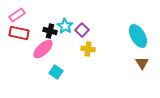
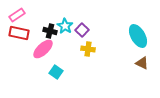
brown triangle: rotated 32 degrees counterclockwise
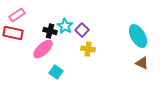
red rectangle: moved 6 px left
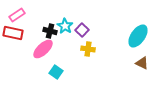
cyan ellipse: rotated 65 degrees clockwise
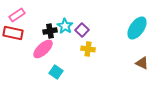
black cross: rotated 24 degrees counterclockwise
cyan ellipse: moved 1 px left, 8 px up
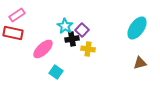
black cross: moved 22 px right, 8 px down
brown triangle: moved 2 px left; rotated 40 degrees counterclockwise
